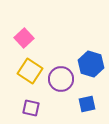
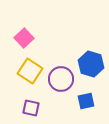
blue square: moved 1 px left, 3 px up
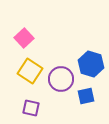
blue square: moved 5 px up
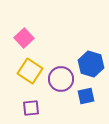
purple square: rotated 18 degrees counterclockwise
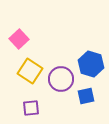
pink square: moved 5 px left, 1 px down
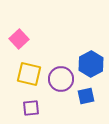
blue hexagon: rotated 15 degrees clockwise
yellow square: moved 1 px left, 3 px down; rotated 20 degrees counterclockwise
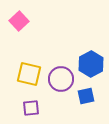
pink square: moved 18 px up
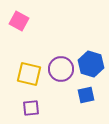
pink square: rotated 18 degrees counterclockwise
blue hexagon: rotated 15 degrees counterclockwise
purple circle: moved 10 px up
blue square: moved 1 px up
